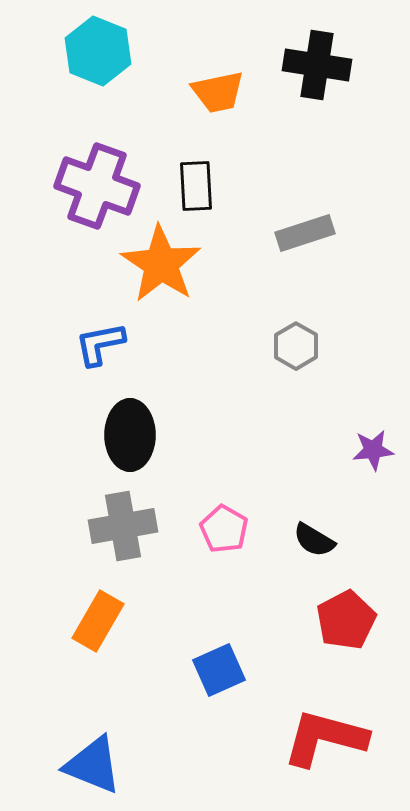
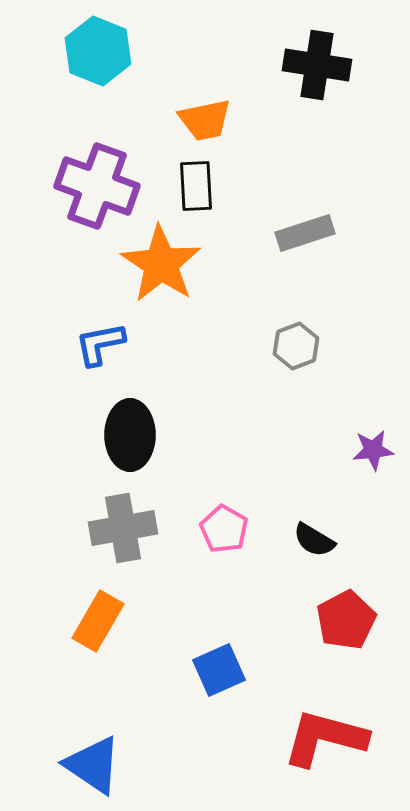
orange trapezoid: moved 13 px left, 28 px down
gray hexagon: rotated 9 degrees clockwise
gray cross: moved 2 px down
blue triangle: rotated 12 degrees clockwise
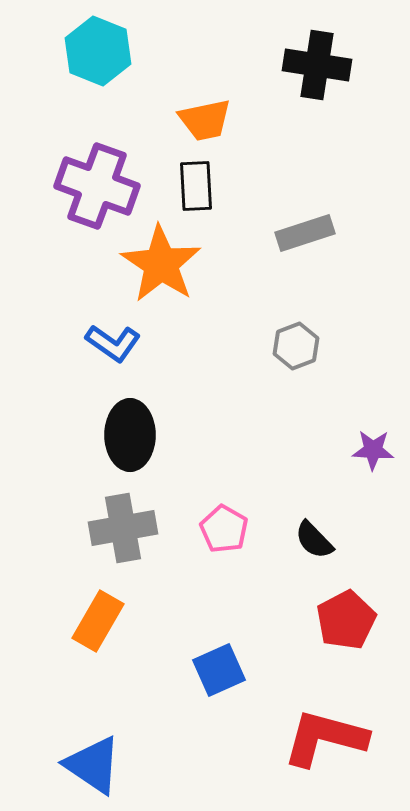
blue L-shape: moved 13 px right, 1 px up; rotated 134 degrees counterclockwise
purple star: rotated 9 degrees clockwise
black semicircle: rotated 15 degrees clockwise
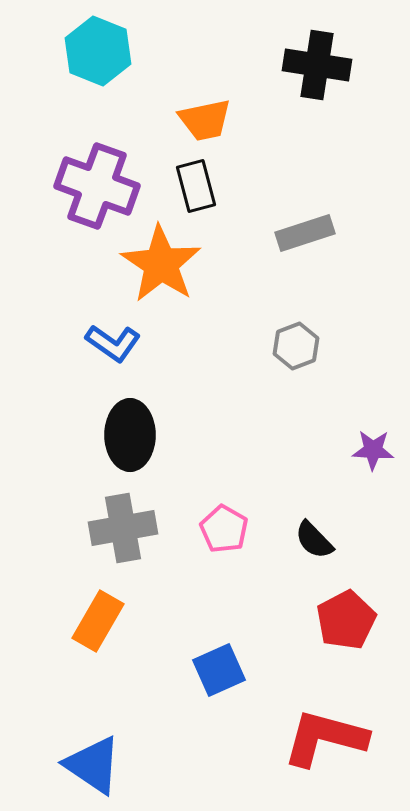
black rectangle: rotated 12 degrees counterclockwise
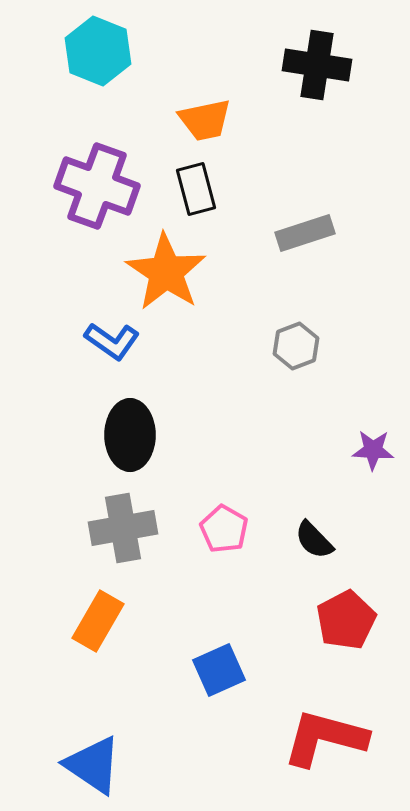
black rectangle: moved 3 px down
orange star: moved 5 px right, 8 px down
blue L-shape: moved 1 px left, 2 px up
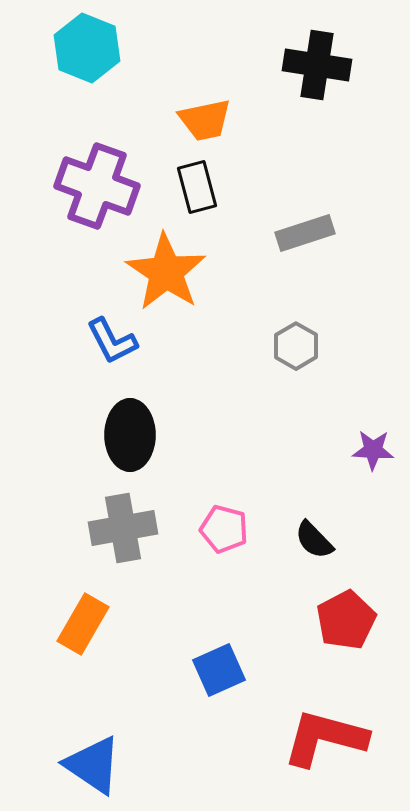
cyan hexagon: moved 11 px left, 3 px up
black rectangle: moved 1 px right, 2 px up
blue L-shape: rotated 28 degrees clockwise
gray hexagon: rotated 9 degrees counterclockwise
pink pentagon: rotated 15 degrees counterclockwise
orange rectangle: moved 15 px left, 3 px down
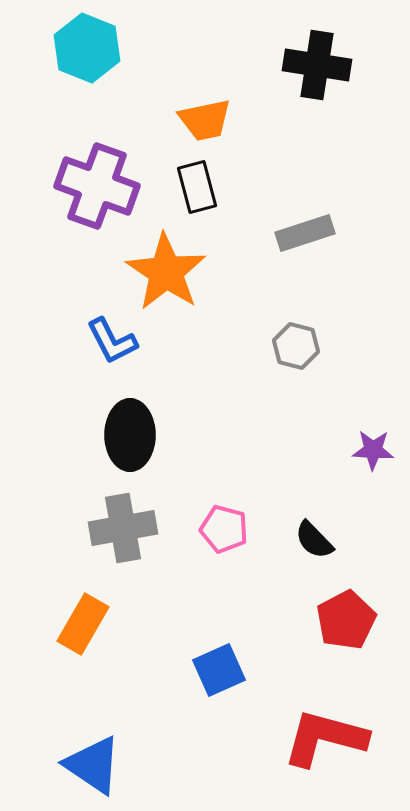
gray hexagon: rotated 15 degrees counterclockwise
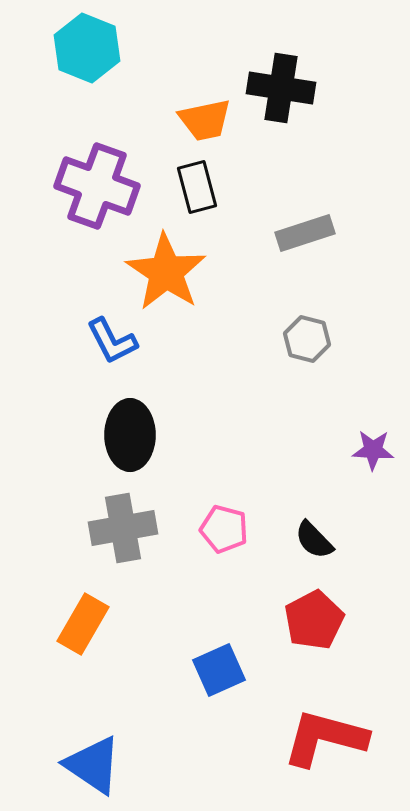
black cross: moved 36 px left, 23 px down
gray hexagon: moved 11 px right, 7 px up
red pentagon: moved 32 px left
